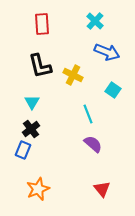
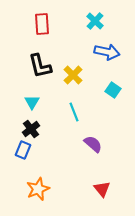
blue arrow: rotated 10 degrees counterclockwise
yellow cross: rotated 18 degrees clockwise
cyan line: moved 14 px left, 2 px up
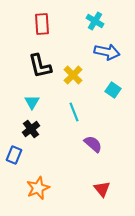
cyan cross: rotated 12 degrees counterclockwise
blue rectangle: moved 9 px left, 5 px down
orange star: moved 1 px up
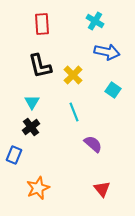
black cross: moved 2 px up
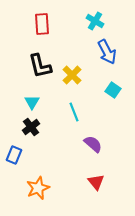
blue arrow: rotated 50 degrees clockwise
yellow cross: moved 1 px left
red triangle: moved 6 px left, 7 px up
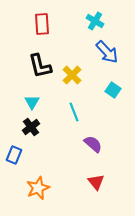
blue arrow: rotated 15 degrees counterclockwise
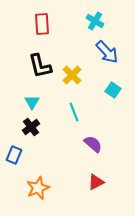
red triangle: rotated 42 degrees clockwise
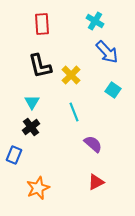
yellow cross: moved 1 px left
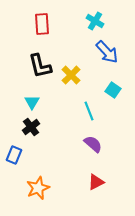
cyan line: moved 15 px right, 1 px up
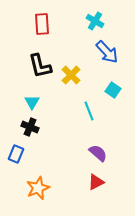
black cross: moved 1 px left; rotated 30 degrees counterclockwise
purple semicircle: moved 5 px right, 9 px down
blue rectangle: moved 2 px right, 1 px up
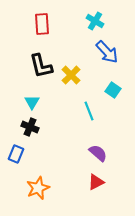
black L-shape: moved 1 px right
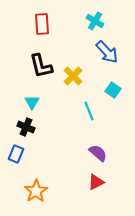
yellow cross: moved 2 px right, 1 px down
black cross: moved 4 px left
orange star: moved 2 px left, 3 px down; rotated 10 degrees counterclockwise
